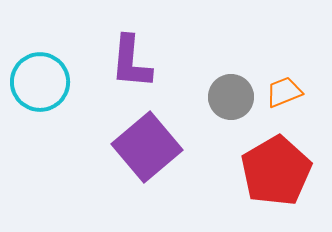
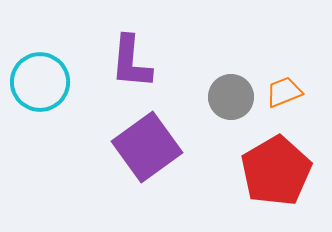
purple square: rotated 4 degrees clockwise
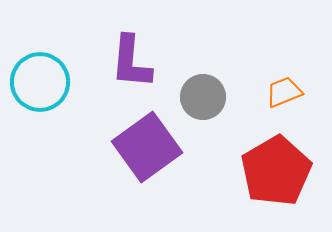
gray circle: moved 28 px left
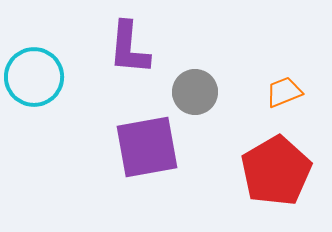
purple L-shape: moved 2 px left, 14 px up
cyan circle: moved 6 px left, 5 px up
gray circle: moved 8 px left, 5 px up
purple square: rotated 26 degrees clockwise
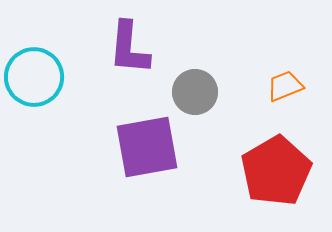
orange trapezoid: moved 1 px right, 6 px up
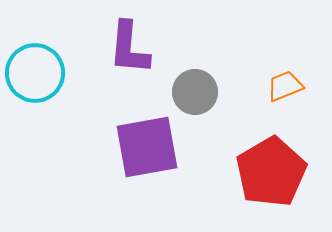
cyan circle: moved 1 px right, 4 px up
red pentagon: moved 5 px left, 1 px down
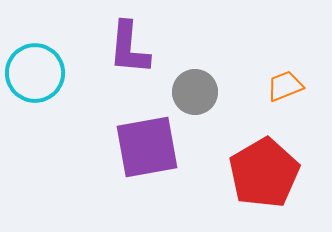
red pentagon: moved 7 px left, 1 px down
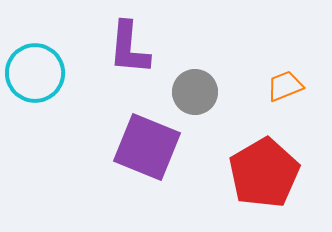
purple square: rotated 32 degrees clockwise
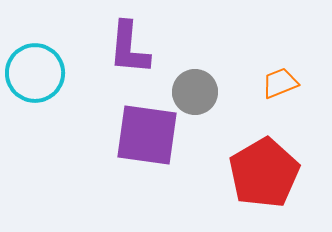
orange trapezoid: moved 5 px left, 3 px up
purple square: moved 12 px up; rotated 14 degrees counterclockwise
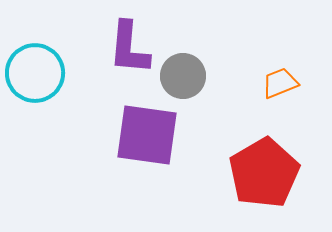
gray circle: moved 12 px left, 16 px up
